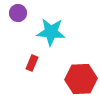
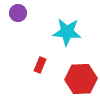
cyan star: moved 16 px right
red rectangle: moved 8 px right, 2 px down
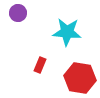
red hexagon: moved 1 px left, 1 px up; rotated 12 degrees clockwise
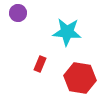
red rectangle: moved 1 px up
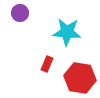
purple circle: moved 2 px right
red rectangle: moved 7 px right
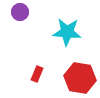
purple circle: moved 1 px up
red rectangle: moved 10 px left, 10 px down
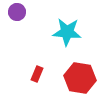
purple circle: moved 3 px left
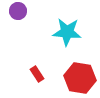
purple circle: moved 1 px right, 1 px up
red rectangle: rotated 56 degrees counterclockwise
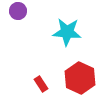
red rectangle: moved 4 px right, 10 px down
red hexagon: rotated 16 degrees clockwise
